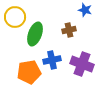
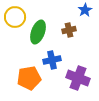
blue star: rotated 24 degrees clockwise
green ellipse: moved 3 px right, 2 px up
purple cross: moved 4 px left, 14 px down
orange pentagon: moved 6 px down
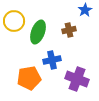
yellow circle: moved 1 px left, 4 px down
purple cross: moved 1 px left, 1 px down
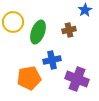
yellow circle: moved 1 px left, 1 px down
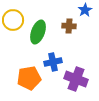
yellow circle: moved 2 px up
brown cross: moved 4 px up; rotated 16 degrees clockwise
blue cross: moved 1 px right, 2 px down
purple cross: moved 1 px left
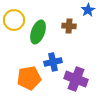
blue star: moved 3 px right
yellow circle: moved 1 px right
